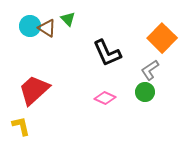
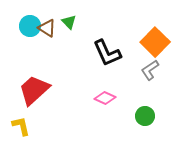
green triangle: moved 1 px right, 3 px down
orange square: moved 7 px left, 4 px down
green circle: moved 24 px down
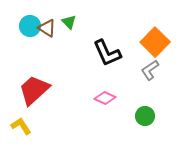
yellow L-shape: rotated 20 degrees counterclockwise
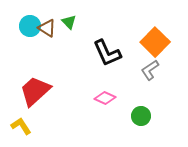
red trapezoid: moved 1 px right, 1 px down
green circle: moved 4 px left
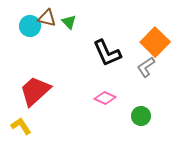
brown triangle: moved 10 px up; rotated 18 degrees counterclockwise
gray L-shape: moved 4 px left, 3 px up
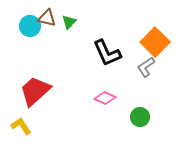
green triangle: rotated 28 degrees clockwise
green circle: moved 1 px left, 1 px down
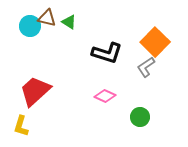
green triangle: rotated 42 degrees counterclockwise
black L-shape: rotated 48 degrees counterclockwise
pink diamond: moved 2 px up
yellow L-shape: rotated 130 degrees counterclockwise
